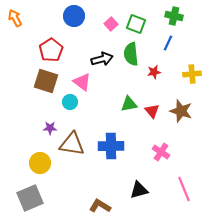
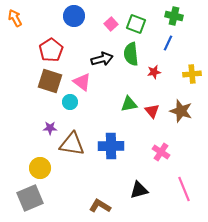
brown square: moved 4 px right
yellow circle: moved 5 px down
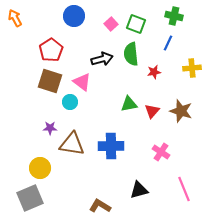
yellow cross: moved 6 px up
red triangle: rotated 21 degrees clockwise
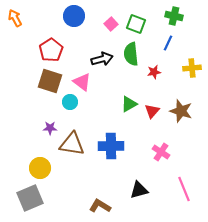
green triangle: rotated 18 degrees counterclockwise
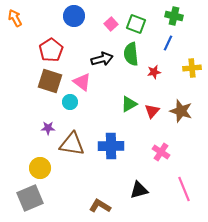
purple star: moved 2 px left
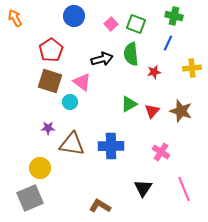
black triangle: moved 4 px right, 2 px up; rotated 42 degrees counterclockwise
